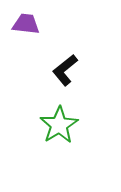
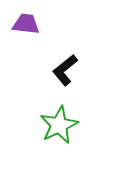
green star: rotated 6 degrees clockwise
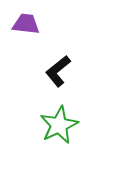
black L-shape: moved 7 px left, 1 px down
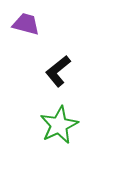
purple trapezoid: rotated 8 degrees clockwise
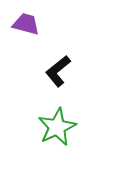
green star: moved 2 px left, 2 px down
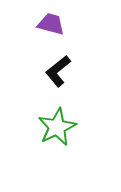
purple trapezoid: moved 25 px right
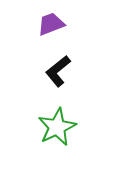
purple trapezoid: rotated 36 degrees counterclockwise
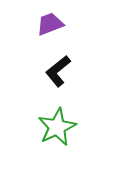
purple trapezoid: moved 1 px left
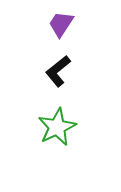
purple trapezoid: moved 11 px right; rotated 36 degrees counterclockwise
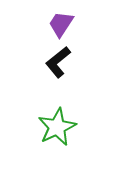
black L-shape: moved 9 px up
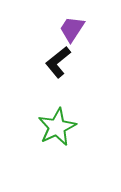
purple trapezoid: moved 11 px right, 5 px down
